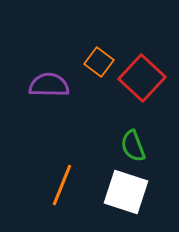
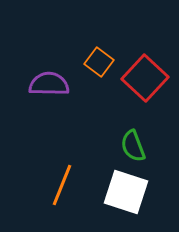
red square: moved 3 px right
purple semicircle: moved 1 px up
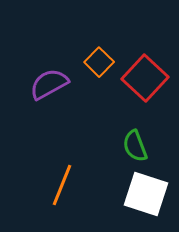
orange square: rotated 8 degrees clockwise
purple semicircle: rotated 30 degrees counterclockwise
green semicircle: moved 2 px right
white square: moved 20 px right, 2 px down
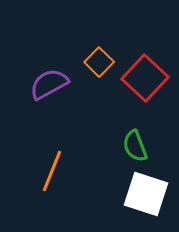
orange line: moved 10 px left, 14 px up
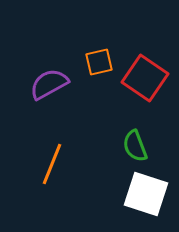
orange square: rotated 32 degrees clockwise
red square: rotated 9 degrees counterclockwise
orange line: moved 7 px up
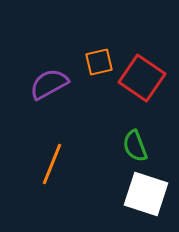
red square: moved 3 px left
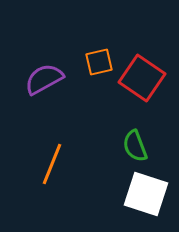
purple semicircle: moved 5 px left, 5 px up
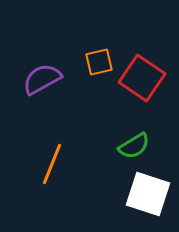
purple semicircle: moved 2 px left
green semicircle: moved 1 px left; rotated 100 degrees counterclockwise
white square: moved 2 px right
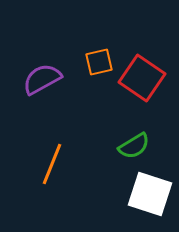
white square: moved 2 px right
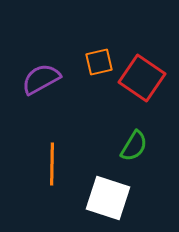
purple semicircle: moved 1 px left
green semicircle: rotated 28 degrees counterclockwise
orange line: rotated 21 degrees counterclockwise
white square: moved 42 px left, 4 px down
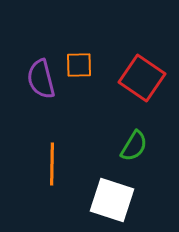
orange square: moved 20 px left, 3 px down; rotated 12 degrees clockwise
purple semicircle: rotated 75 degrees counterclockwise
white square: moved 4 px right, 2 px down
